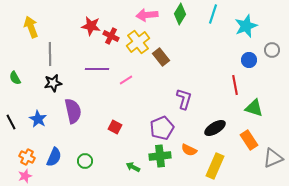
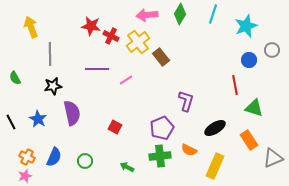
black star: moved 3 px down
purple L-shape: moved 2 px right, 2 px down
purple semicircle: moved 1 px left, 2 px down
green arrow: moved 6 px left
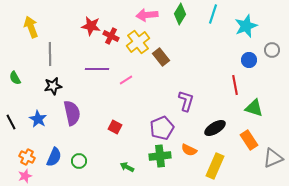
green circle: moved 6 px left
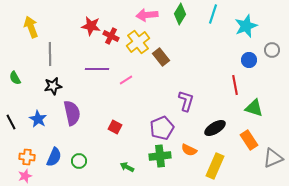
orange cross: rotated 21 degrees counterclockwise
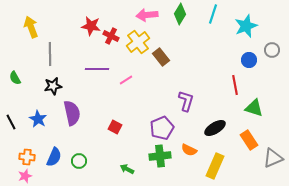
green arrow: moved 2 px down
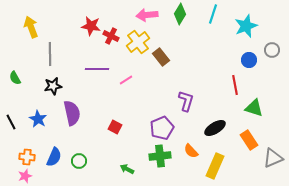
orange semicircle: moved 2 px right, 1 px down; rotated 21 degrees clockwise
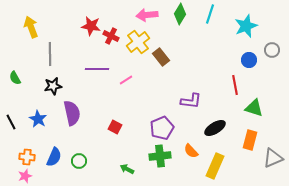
cyan line: moved 3 px left
purple L-shape: moved 5 px right; rotated 80 degrees clockwise
orange rectangle: moved 1 px right; rotated 48 degrees clockwise
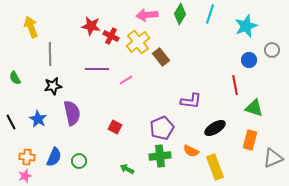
orange semicircle: rotated 21 degrees counterclockwise
yellow rectangle: moved 1 px down; rotated 45 degrees counterclockwise
